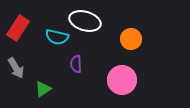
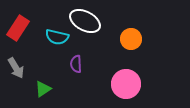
white ellipse: rotated 12 degrees clockwise
pink circle: moved 4 px right, 4 px down
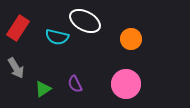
purple semicircle: moved 1 px left, 20 px down; rotated 24 degrees counterclockwise
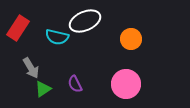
white ellipse: rotated 52 degrees counterclockwise
gray arrow: moved 15 px right
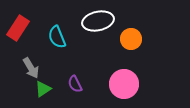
white ellipse: moved 13 px right; rotated 12 degrees clockwise
cyan semicircle: rotated 55 degrees clockwise
pink circle: moved 2 px left
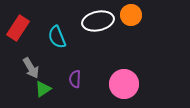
orange circle: moved 24 px up
purple semicircle: moved 5 px up; rotated 30 degrees clockwise
